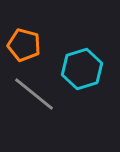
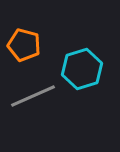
gray line: moved 1 px left, 2 px down; rotated 63 degrees counterclockwise
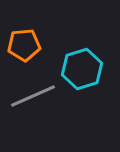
orange pentagon: rotated 20 degrees counterclockwise
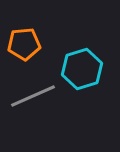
orange pentagon: moved 1 px up
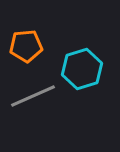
orange pentagon: moved 2 px right, 2 px down
